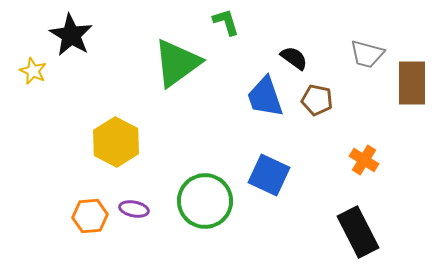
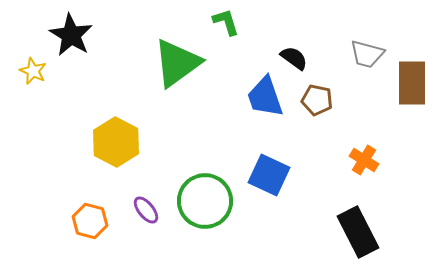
purple ellipse: moved 12 px right, 1 px down; rotated 40 degrees clockwise
orange hexagon: moved 5 px down; rotated 20 degrees clockwise
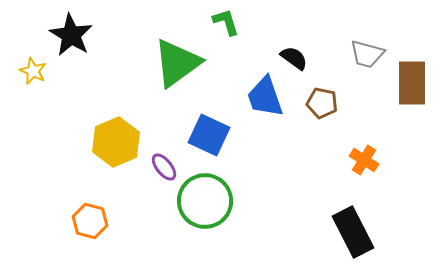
brown pentagon: moved 5 px right, 3 px down
yellow hexagon: rotated 9 degrees clockwise
blue square: moved 60 px left, 40 px up
purple ellipse: moved 18 px right, 43 px up
black rectangle: moved 5 px left
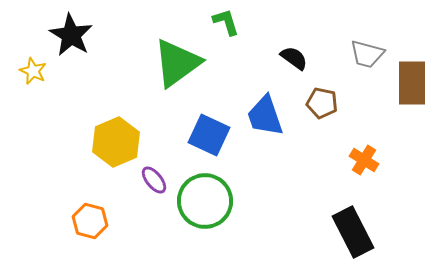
blue trapezoid: moved 19 px down
purple ellipse: moved 10 px left, 13 px down
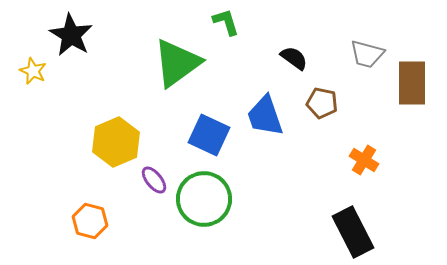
green circle: moved 1 px left, 2 px up
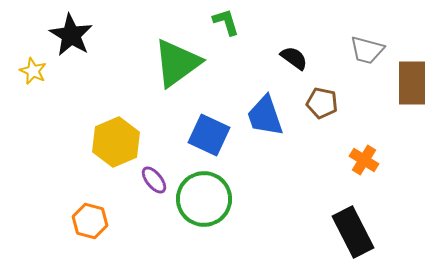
gray trapezoid: moved 4 px up
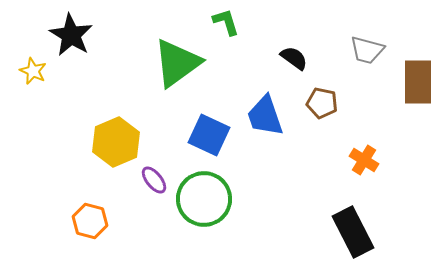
brown rectangle: moved 6 px right, 1 px up
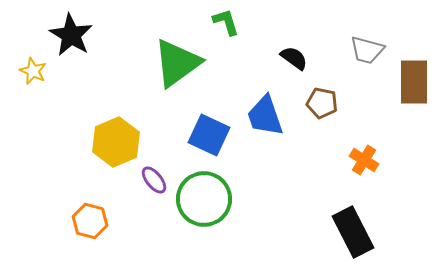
brown rectangle: moved 4 px left
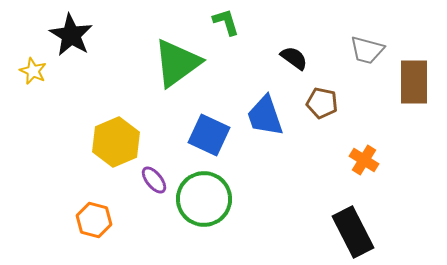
orange hexagon: moved 4 px right, 1 px up
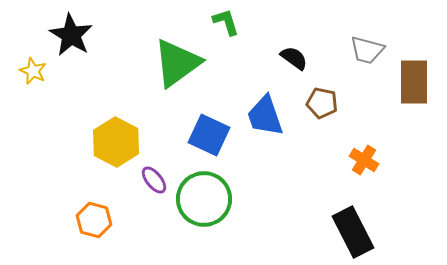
yellow hexagon: rotated 9 degrees counterclockwise
